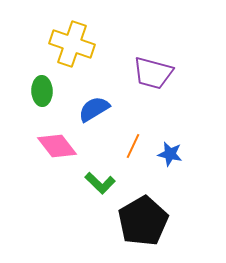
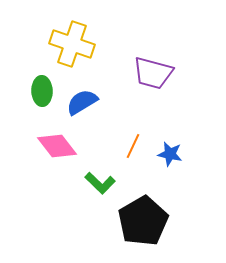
blue semicircle: moved 12 px left, 7 px up
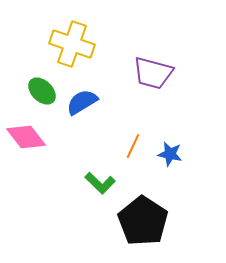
green ellipse: rotated 44 degrees counterclockwise
pink diamond: moved 31 px left, 9 px up
black pentagon: rotated 9 degrees counterclockwise
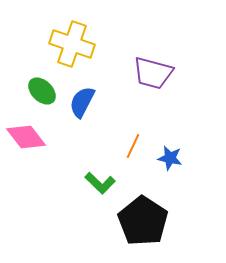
blue semicircle: rotated 32 degrees counterclockwise
blue star: moved 4 px down
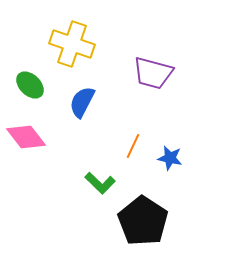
green ellipse: moved 12 px left, 6 px up
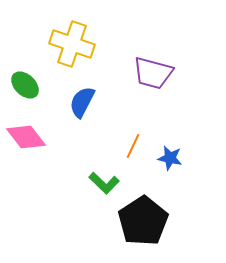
green ellipse: moved 5 px left
green L-shape: moved 4 px right
black pentagon: rotated 6 degrees clockwise
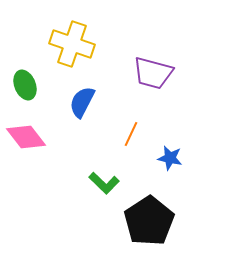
green ellipse: rotated 24 degrees clockwise
orange line: moved 2 px left, 12 px up
black pentagon: moved 6 px right
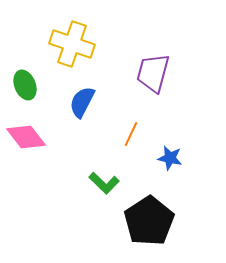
purple trapezoid: rotated 90 degrees clockwise
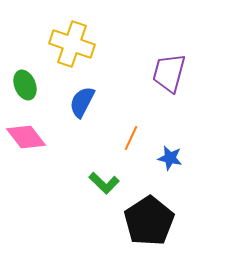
purple trapezoid: moved 16 px right
orange line: moved 4 px down
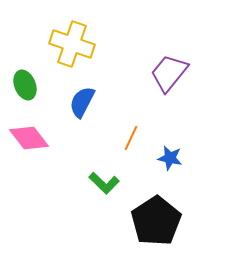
purple trapezoid: rotated 24 degrees clockwise
pink diamond: moved 3 px right, 1 px down
black pentagon: moved 7 px right
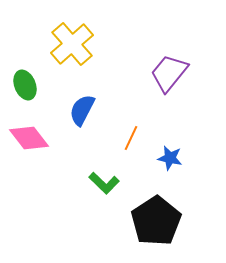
yellow cross: rotated 30 degrees clockwise
blue semicircle: moved 8 px down
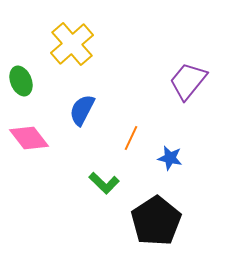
purple trapezoid: moved 19 px right, 8 px down
green ellipse: moved 4 px left, 4 px up
